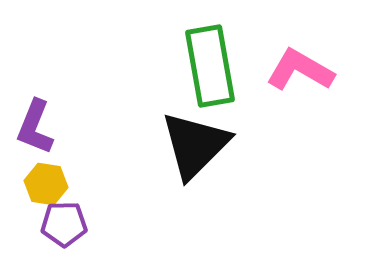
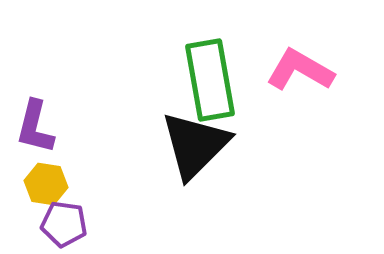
green rectangle: moved 14 px down
purple L-shape: rotated 8 degrees counterclockwise
purple pentagon: rotated 9 degrees clockwise
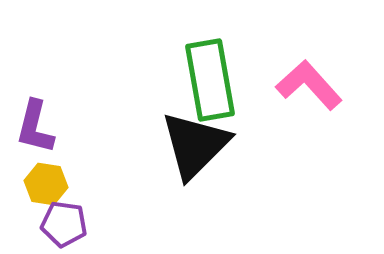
pink L-shape: moved 9 px right, 15 px down; rotated 18 degrees clockwise
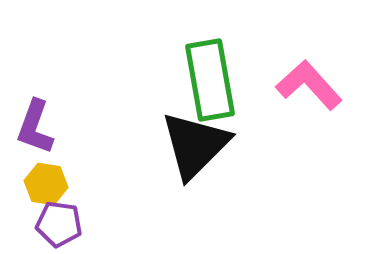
purple L-shape: rotated 6 degrees clockwise
purple pentagon: moved 5 px left
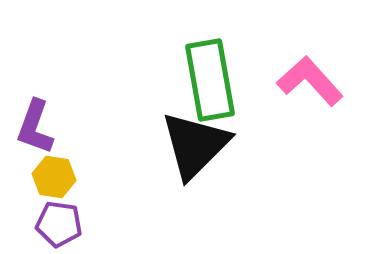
pink L-shape: moved 1 px right, 4 px up
yellow hexagon: moved 8 px right, 7 px up
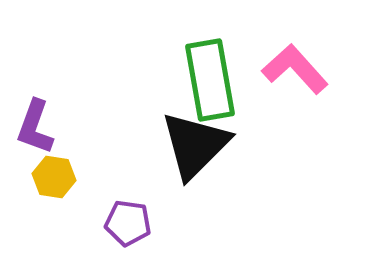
pink L-shape: moved 15 px left, 12 px up
purple pentagon: moved 69 px right, 1 px up
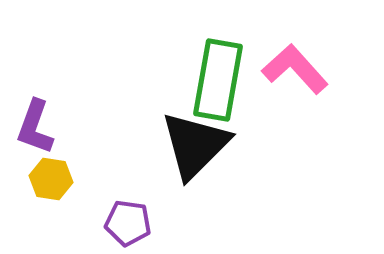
green rectangle: moved 8 px right; rotated 20 degrees clockwise
yellow hexagon: moved 3 px left, 2 px down
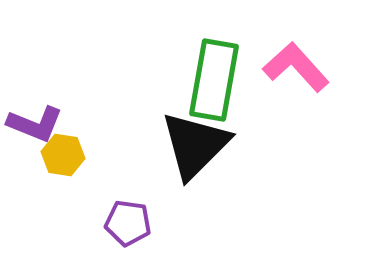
pink L-shape: moved 1 px right, 2 px up
green rectangle: moved 4 px left
purple L-shape: moved 3 px up; rotated 88 degrees counterclockwise
yellow hexagon: moved 12 px right, 24 px up
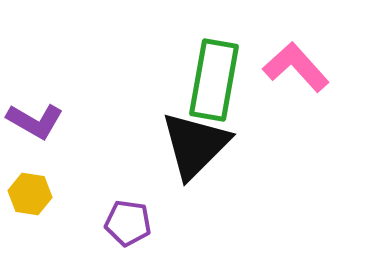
purple L-shape: moved 3 px up; rotated 8 degrees clockwise
yellow hexagon: moved 33 px left, 39 px down
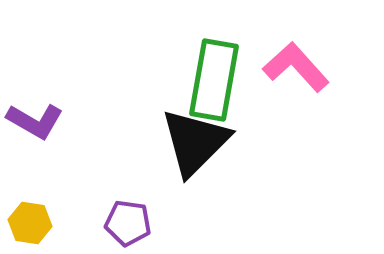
black triangle: moved 3 px up
yellow hexagon: moved 29 px down
